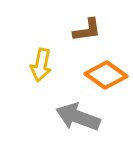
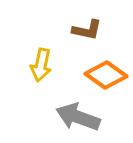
brown L-shape: rotated 20 degrees clockwise
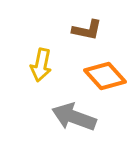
orange diamond: moved 1 px left, 1 px down; rotated 12 degrees clockwise
gray arrow: moved 4 px left
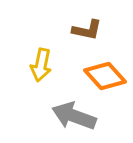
gray arrow: moved 1 px up
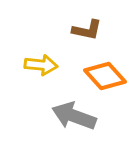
yellow arrow: rotated 96 degrees counterclockwise
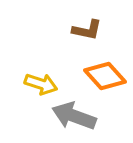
yellow arrow: moved 19 px down; rotated 12 degrees clockwise
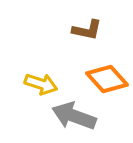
orange diamond: moved 2 px right, 3 px down
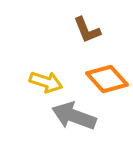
brown L-shape: rotated 56 degrees clockwise
yellow arrow: moved 5 px right, 2 px up
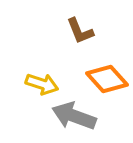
brown L-shape: moved 7 px left, 1 px down
yellow arrow: moved 4 px left, 2 px down
